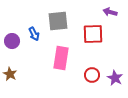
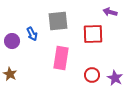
blue arrow: moved 2 px left
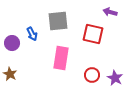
red square: rotated 15 degrees clockwise
purple circle: moved 2 px down
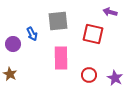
purple circle: moved 1 px right, 1 px down
pink rectangle: rotated 10 degrees counterclockwise
red circle: moved 3 px left
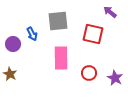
purple arrow: rotated 24 degrees clockwise
red circle: moved 2 px up
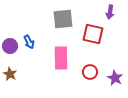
purple arrow: rotated 120 degrees counterclockwise
gray square: moved 5 px right, 2 px up
blue arrow: moved 3 px left, 8 px down
purple circle: moved 3 px left, 2 px down
red circle: moved 1 px right, 1 px up
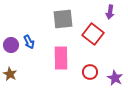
red square: rotated 25 degrees clockwise
purple circle: moved 1 px right, 1 px up
